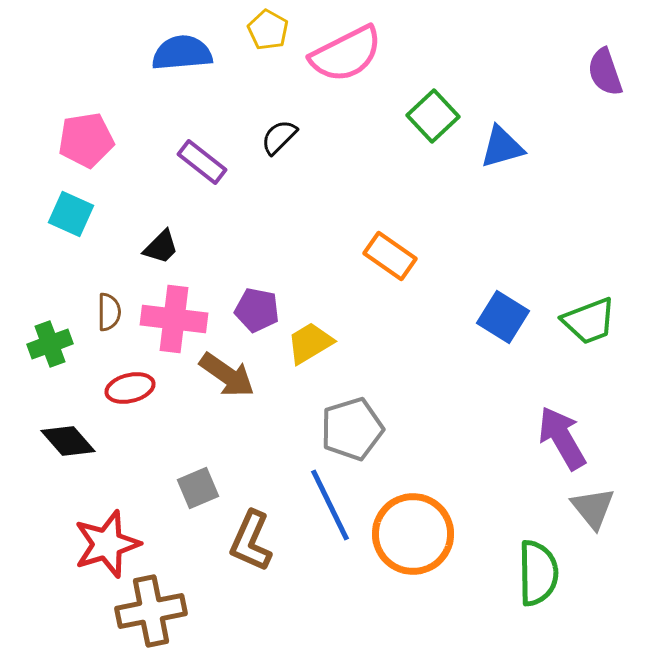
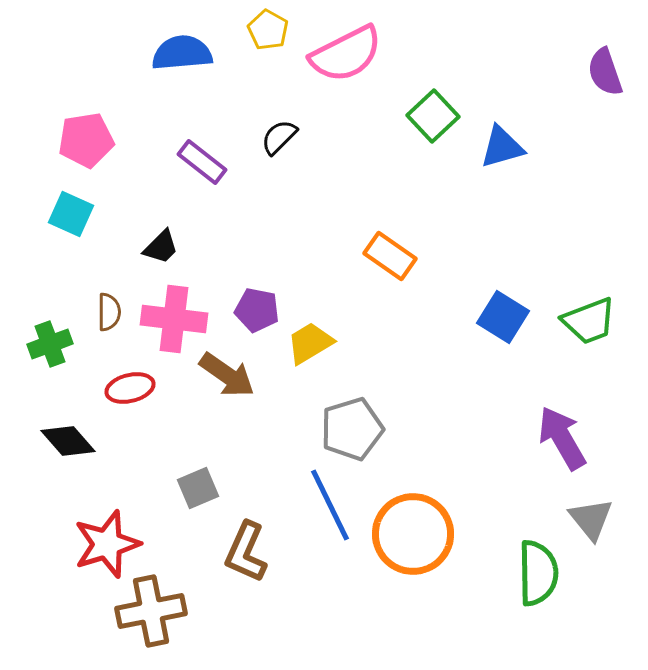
gray triangle: moved 2 px left, 11 px down
brown L-shape: moved 5 px left, 11 px down
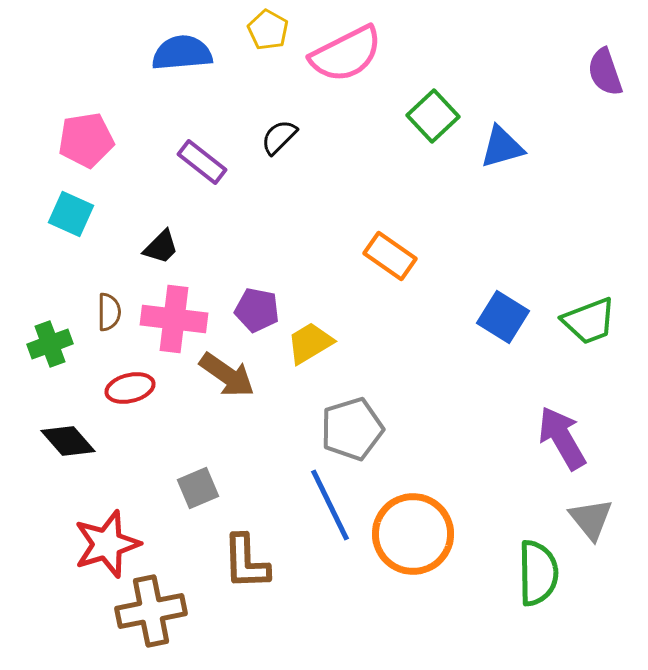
brown L-shape: moved 10 px down; rotated 26 degrees counterclockwise
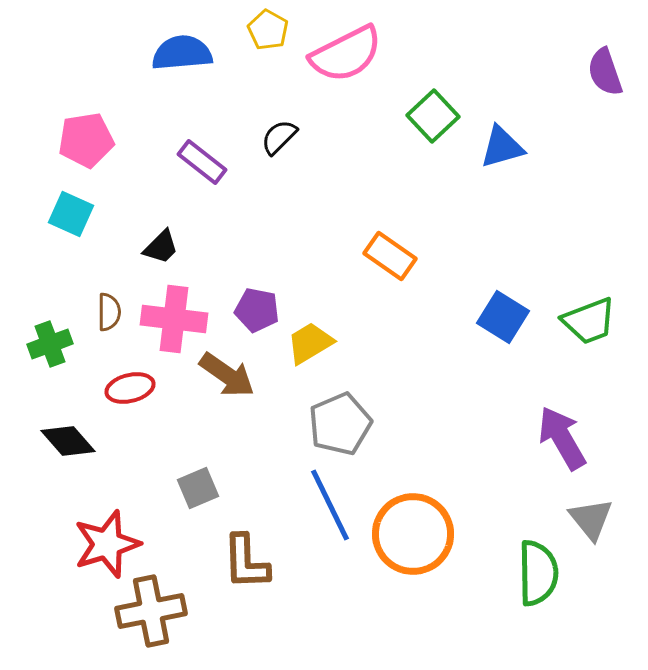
gray pentagon: moved 12 px left, 5 px up; rotated 6 degrees counterclockwise
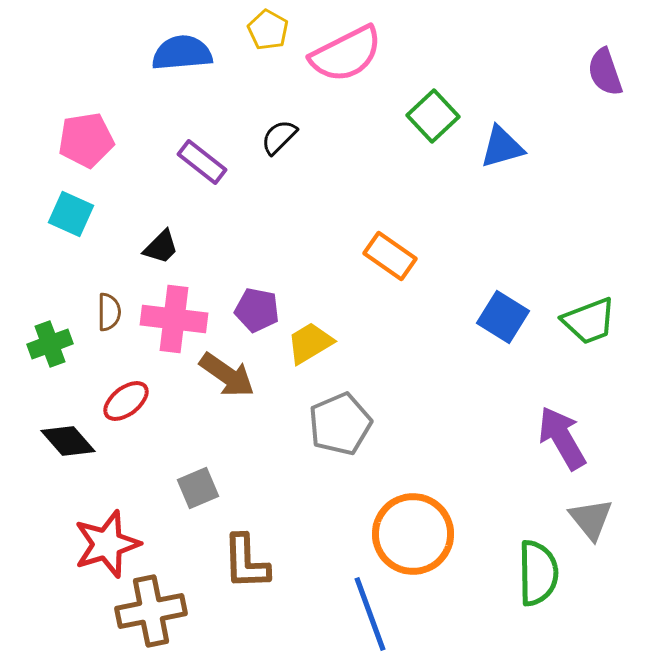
red ellipse: moved 4 px left, 13 px down; rotated 24 degrees counterclockwise
blue line: moved 40 px right, 109 px down; rotated 6 degrees clockwise
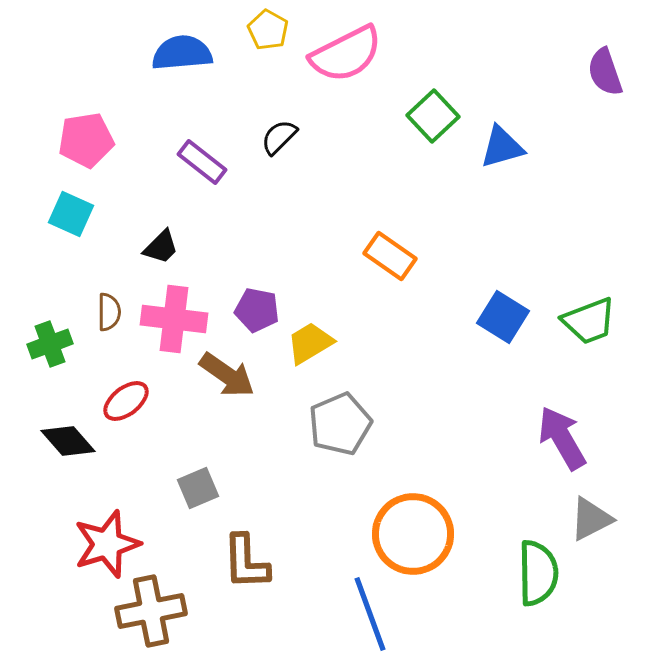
gray triangle: rotated 42 degrees clockwise
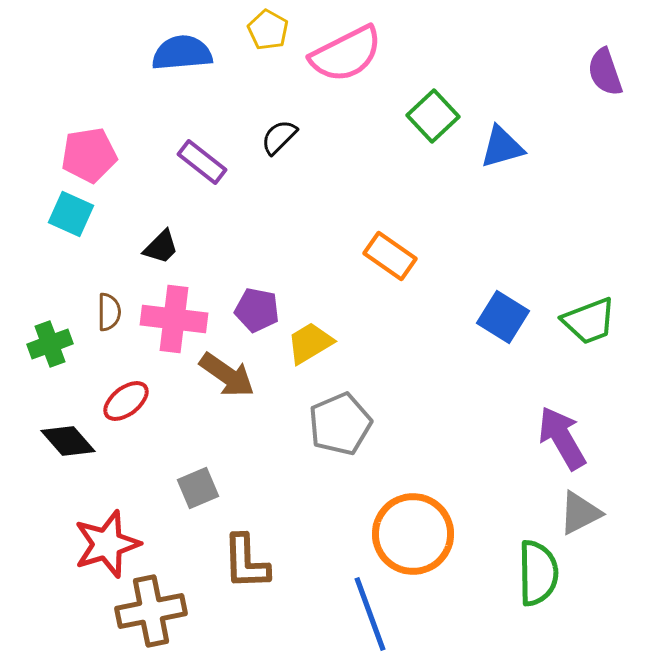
pink pentagon: moved 3 px right, 15 px down
gray triangle: moved 11 px left, 6 px up
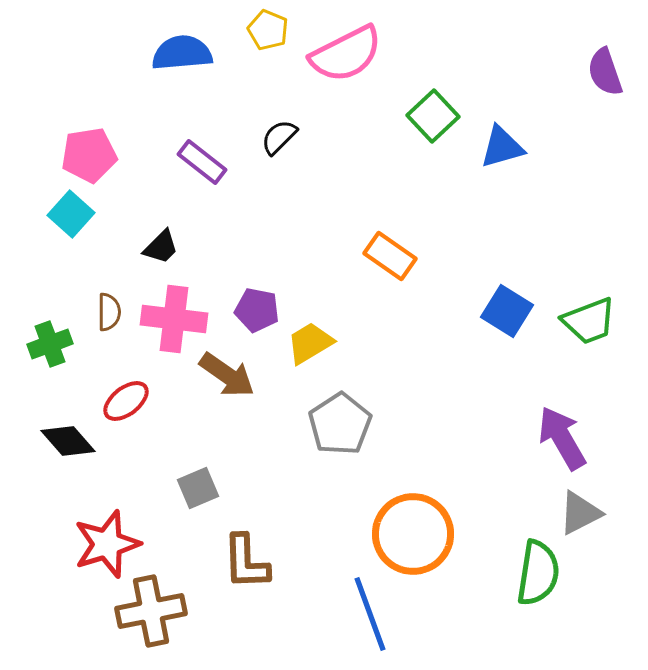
yellow pentagon: rotated 6 degrees counterclockwise
cyan square: rotated 18 degrees clockwise
blue square: moved 4 px right, 6 px up
gray pentagon: rotated 10 degrees counterclockwise
green semicircle: rotated 10 degrees clockwise
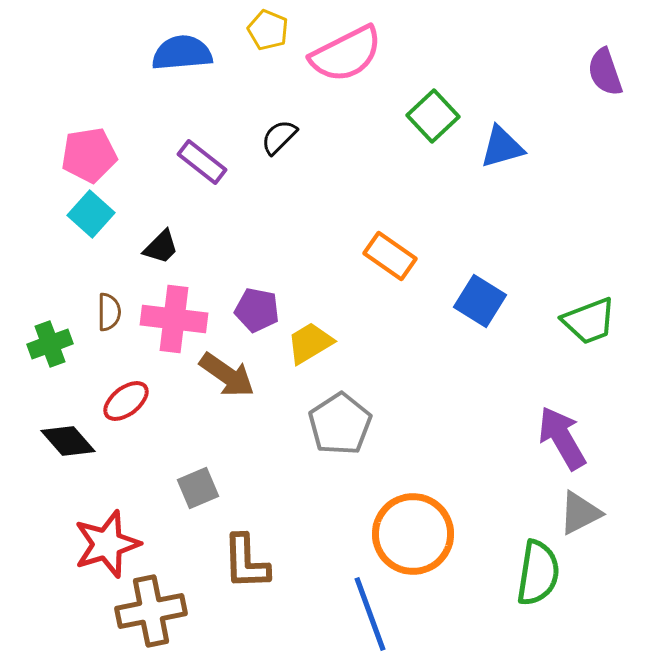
cyan square: moved 20 px right
blue square: moved 27 px left, 10 px up
